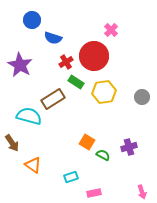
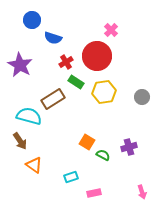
red circle: moved 3 px right
brown arrow: moved 8 px right, 2 px up
orange triangle: moved 1 px right
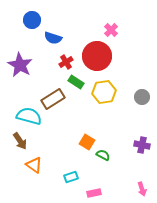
purple cross: moved 13 px right, 2 px up; rotated 28 degrees clockwise
pink arrow: moved 3 px up
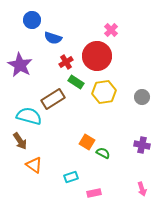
green semicircle: moved 2 px up
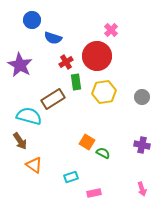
green rectangle: rotated 49 degrees clockwise
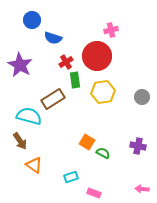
pink cross: rotated 32 degrees clockwise
green rectangle: moved 1 px left, 2 px up
yellow hexagon: moved 1 px left
purple cross: moved 4 px left, 1 px down
pink arrow: rotated 112 degrees clockwise
pink rectangle: rotated 32 degrees clockwise
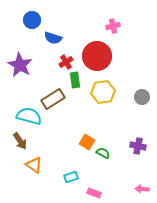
pink cross: moved 2 px right, 4 px up
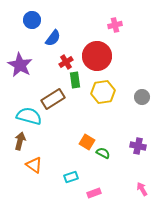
pink cross: moved 2 px right, 1 px up
blue semicircle: rotated 72 degrees counterclockwise
brown arrow: rotated 132 degrees counterclockwise
pink arrow: rotated 56 degrees clockwise
pink rectangle: rotated 40 degrees counterclockwise
